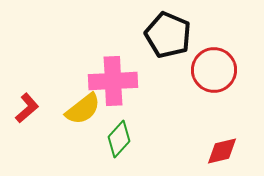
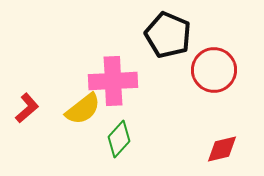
red diamond: moved 2 px up
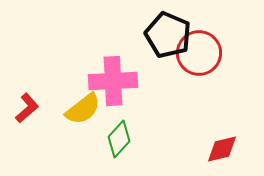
red circle: moved 15 px left, 17 px up
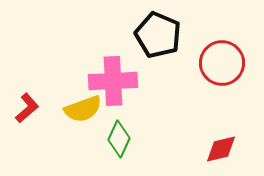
black pentagon: moved 10 px left
red circle: moved 23 px right, 10 px down
yellow semicircle: rotated 18 degrees clockwise
green diamond: rotated 18 degrees counterclockwise
red diamond: moved 1 px left
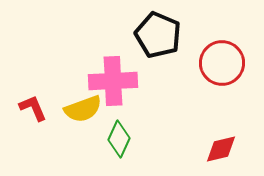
red L-shape: moved 6 px right; rotated 72 degrees counterclockwise
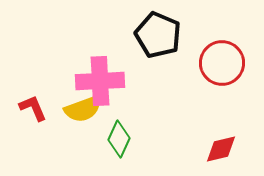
pink cross: moved 13 px left
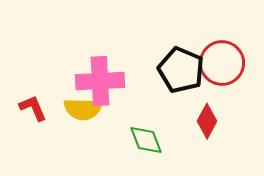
black pentagon: moved 23 px right, 35 px down
yellow semicircle: rotated 21 degrees clockwise
green diamond: moved 27 px right, 1 px down; rotated 45 degrees counterclockwise
red diamond: moved 14 px left, 28 px up; rotated 48 degrees counterclockwise
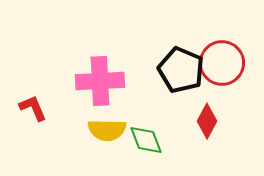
yellow semicircle: moved 24 px right, 21 px down
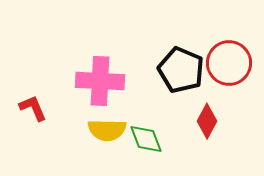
red circle: moved 7 px right
pink cross: rotated 6 degrees clockwise
green diamond: moved 1 px up
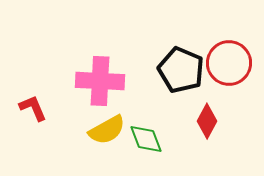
yellow semicircle: rotated 30 degrees counterclockwise
